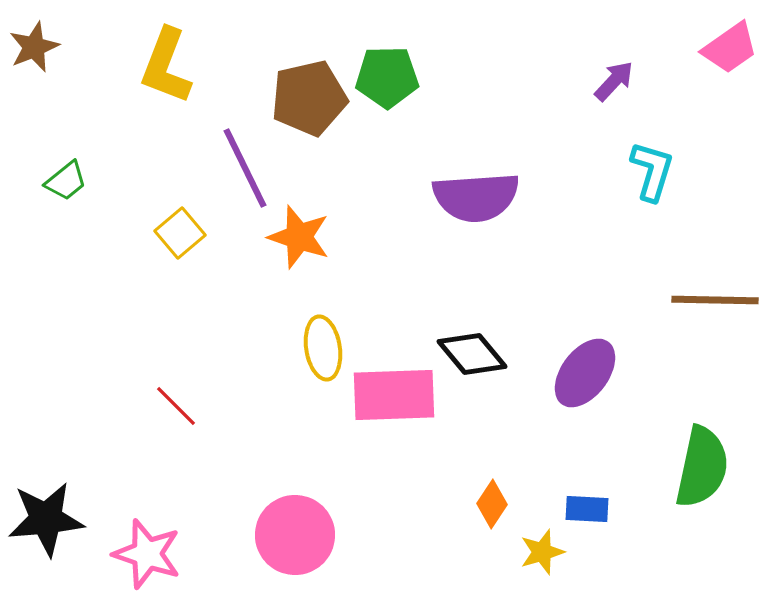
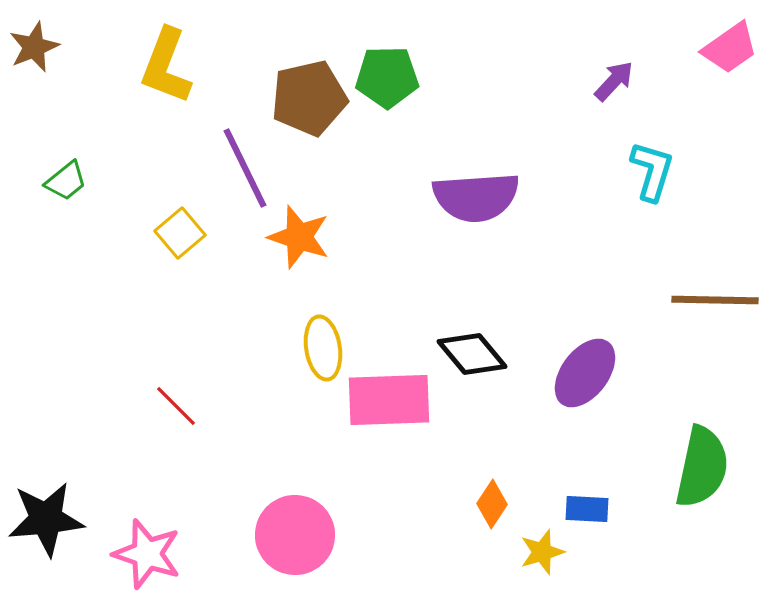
pink rectangle: moved 5 px left, 5 px down
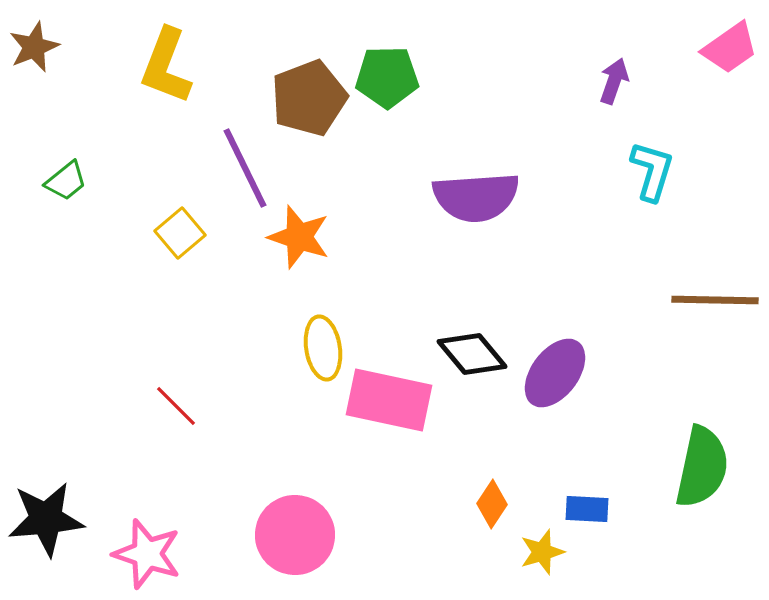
purple arrow: rotated 24 degrees counterclockwise
brown pentagon: rotated 8 degrees counterclockwise
purple ellipse: moved 30 px left
pink rectangle: rotated 14 degrees clockwise
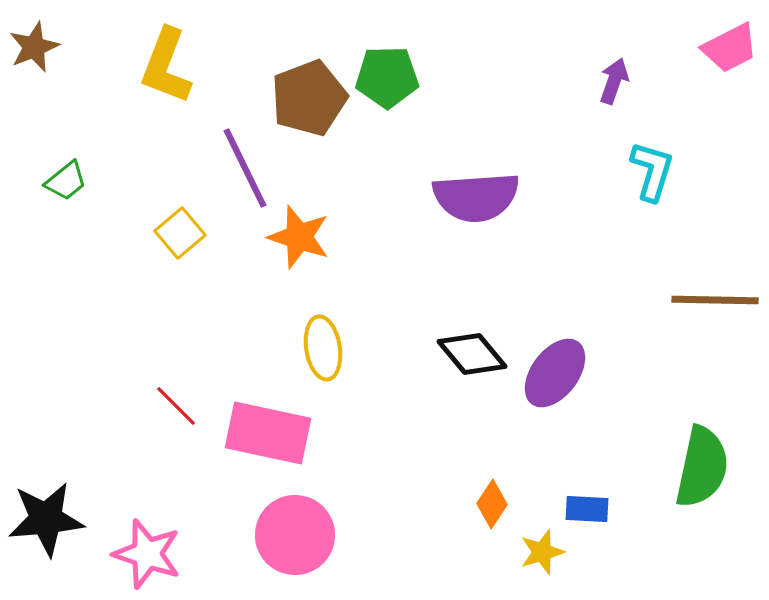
pink trapezoid: rotated 8 degrees clockwise
pink rectangle: moved 121 px left, 33 px down
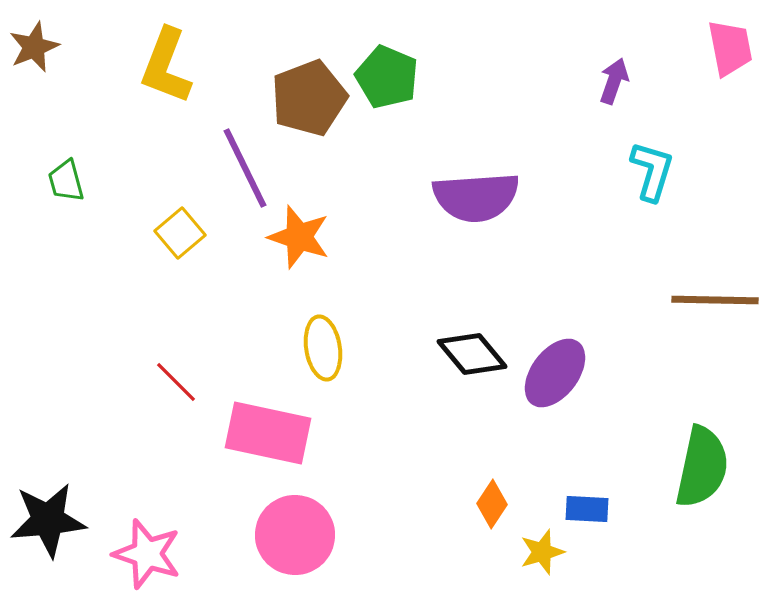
pink trapezoid: rotated 74 degrees counterclockwise
green pentagon: rotated 24 degrees clockwise
green trapezoid: rotated 114 degrees clockwise
red line: moved 24 px up
black star: moved 2 px right, 1 px down
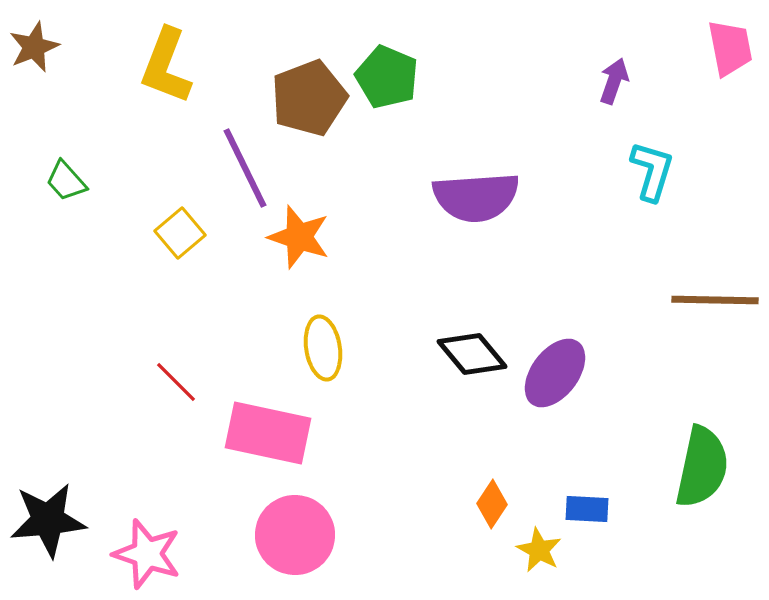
green trapezoid: rotated 27 degrees counterclockwise
yellow star: moved 3 px left, 2 px up; rotated 27 degrees counterclockwise
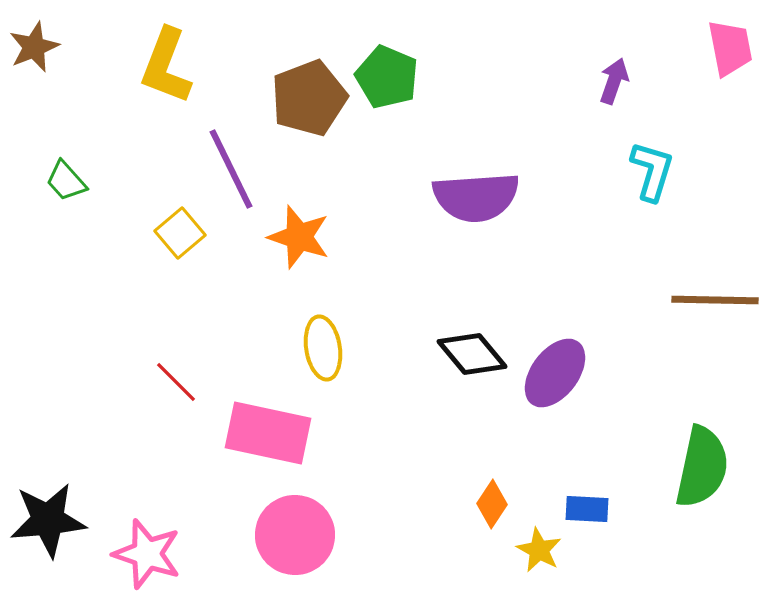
purple line: moved 14 px left, 1 px down
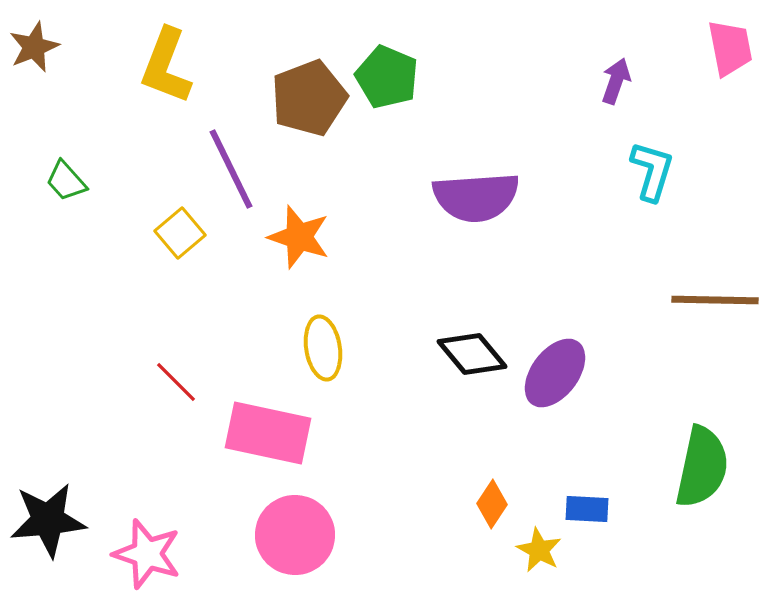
purple arrow: moved 2 px right
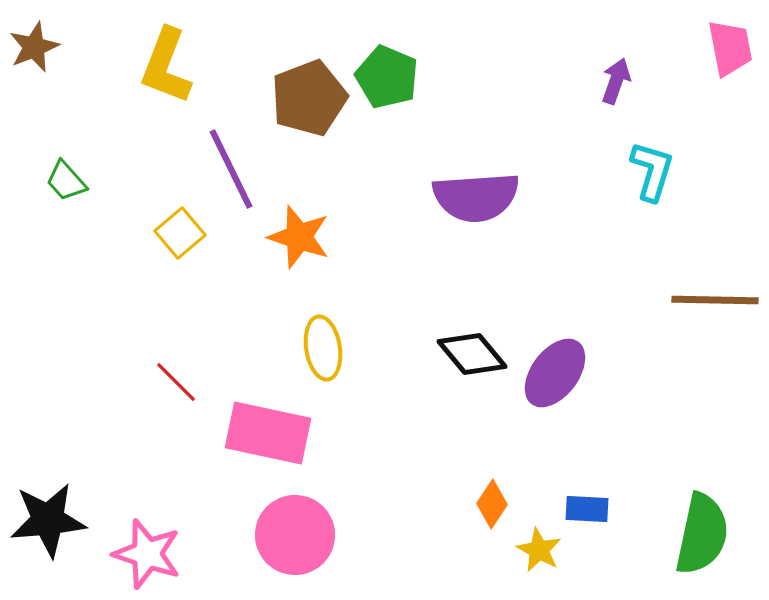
green semicircle: moved 67 px down
